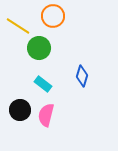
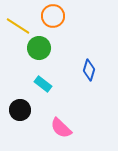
blue diamond: moved 7 px right, 6 px up
pink semicircle: moved 15 px right, 13 px down; rotated 60 degrees counterclockwise
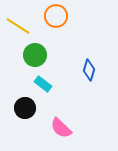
orange circle: moved 3 px right
green circle: moved 4 px left, 7 px down
black circle: moved 5 px right, 2 px up
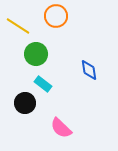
green circle: moved 1 px right, 1 px up
blue diamond: rotated 25 degrees counterclockwise
black circle: moved 5 px up
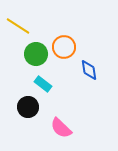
orange circle: moved 8 px right, 31 px down
black circle: moved 3 px right, 4 px down
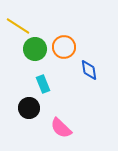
green circle: moved 1 px left, 5 px up
cyan rectangle: rotated 30 degrees clockwise
black circle: moved 1 px right, 1 px down
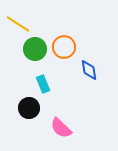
yellow line: moved 2 px up
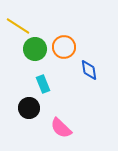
yellow line: moved 2 px down
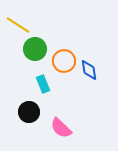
yellow line: moved 1 px up
orange circle: moved 14 px down
black circle: moved 4 px down
